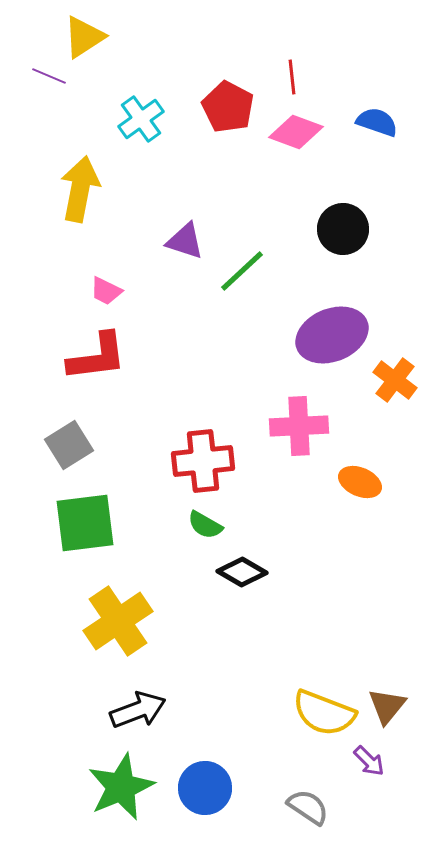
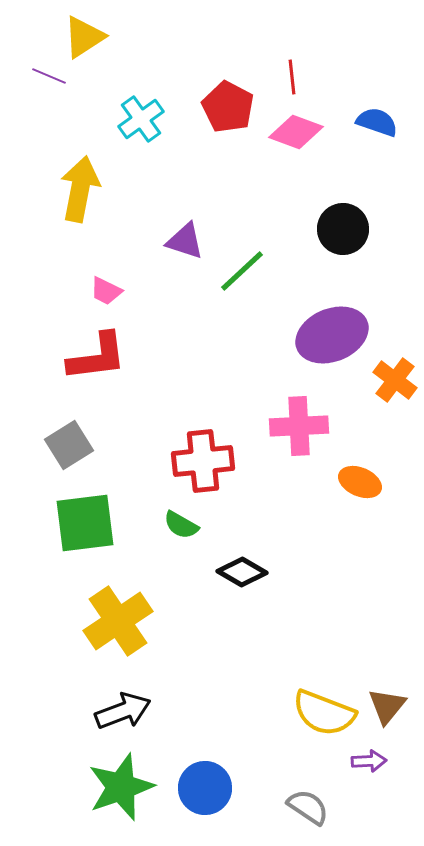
green semicircle: moved 24 px left
black arrow: moved 15 px left, 1 px down
purple arrow: rotated 48 degrees counterclockwise
green star: rotated 4 degrees clockwise
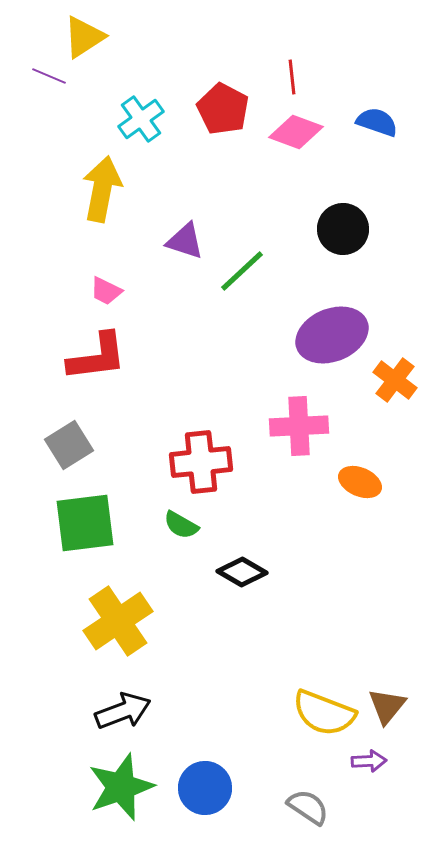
red pentagon: moved 5 px left, 2 px down
yellow arrow: moved 22 px right
red cross: moved 2 px left, 1 px down
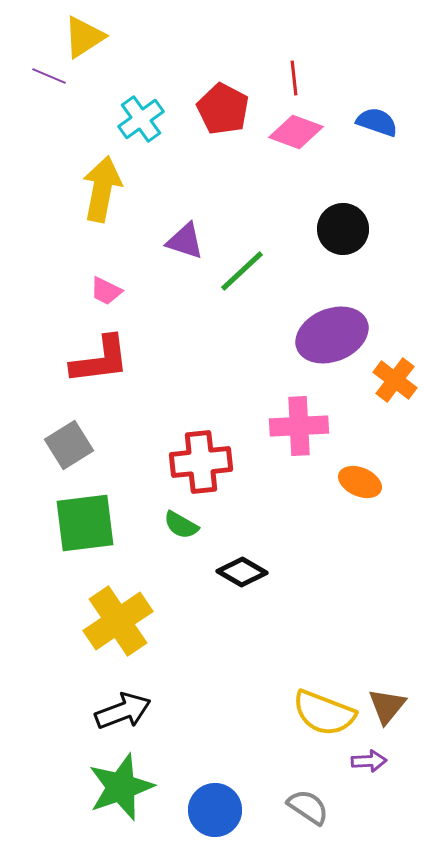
red line: moved 2 px right, 1 px down
red L-shape: moved 3 px right, 3 px down
blue circle: moved 10 px right, 22 px down
